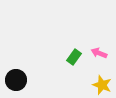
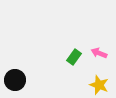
black circle: moved 1 px left
yellow star: moved 3 px left
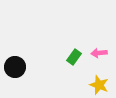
pink arrow: rotated 28 degrees counterclockwise
black circle: moved 13 px up
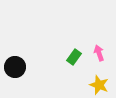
pink arrow: rotated 77 degrees clockwise
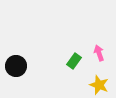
green rectangle: moved 4 px down
black circle: moved 1 px right, 1 px up
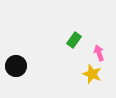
green rectangle: moved 21 px up
yellow star: moved 7 px left, 11 px up
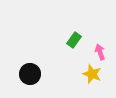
pink arrow: moved 1 px right, 1 px up
black circle: moved 14 px right, 8 px down
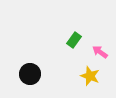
pink arrow: rotated 35 degrees counterclockwise
yellow star: moved 2 px left, 2 px down
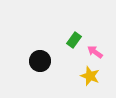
pink arrow: moved 5 px left
black circle: moved 10 px right, 13 px up
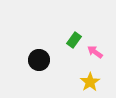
black circle: moved 1 px left, 1 px up
yellow star: moved 6 px down; rotated 18 degrees clockwise
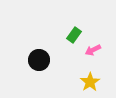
green rectangle: moved 5 px up
pink arrow: moved 2 px left, 2 px up; rotated 63 degrees counterclockwise
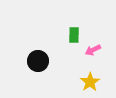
green rectangle: rotated 35 degrees counterclockwise
black circle: moved 1 px left, 1 px down
